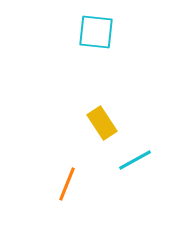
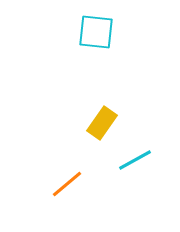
yellow rectangle: rotated 68 degrees clockwise
orange line: rotated 28 degrees clockwise
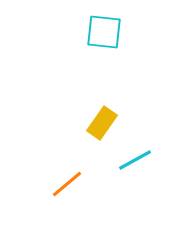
cyan square: moved 8 px right
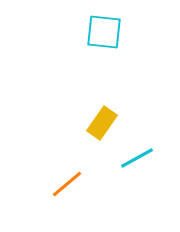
cyan line: moved 2 px right, 2 px up
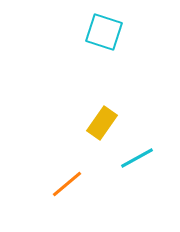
cyan square: rotated 12 degrees clockwise
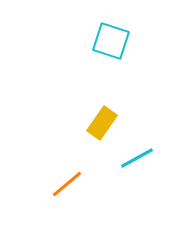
cyan square: moved 7 px right, 9 px down
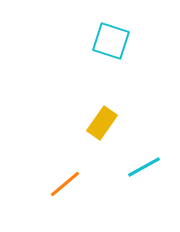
cyan line: moved 7 px right, 9 px down
orange line: moved 2 px left
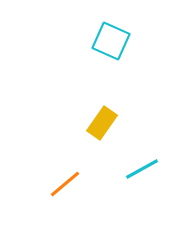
cyan square: rotated 6 degrees clockwise
cyan line: moved 2 px left, 2 px down
